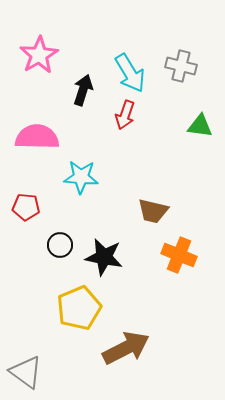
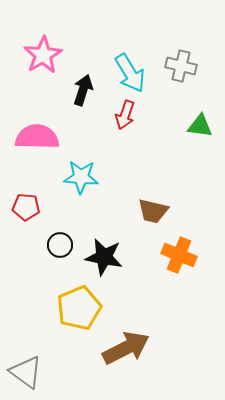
pink star: moved 4 px right
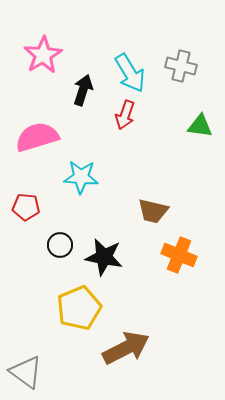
pink semicircle: rotated 18 degrees counterclockwise
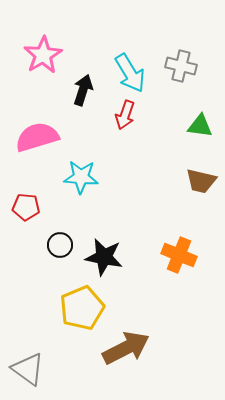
brown trapezoid: moved 48 px right, 30 px up
yellow pentagon: moved 3 px right
gray triangle: moved 2 px right, 3 px up
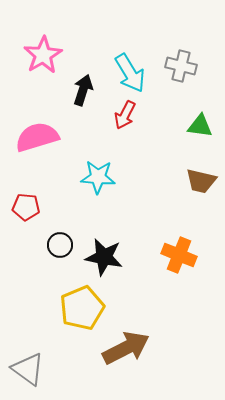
red arrow: rotated 8 degrees clockwise
cyan star: moved 17 px right
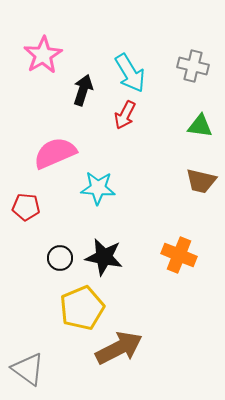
gray cross: moved 12 px right
pink semicircle: moved 18 px right, 16 px down; rotated 6 degrees counterclockwise
cyan star: moved 11 px down
black circle: moved 13 px down
brown arrow: moved 7 px left
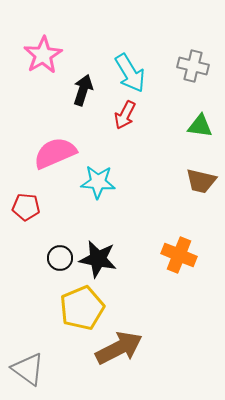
cyan star: moved 6 px up
black star: moved 6 px left, 2 px down
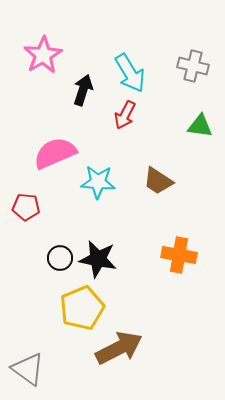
brown trapezoid: moved 43 px left; rotated 20 degrees clockwise
orange cross: rotated 12 degrees counterclockwise
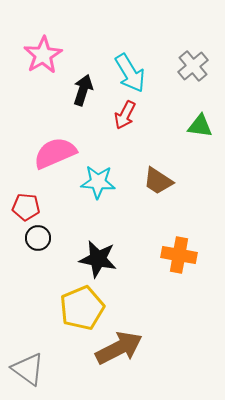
gray cross: rotated 36 degrees clockwise
black circle: moved 22 px left, 20 px up
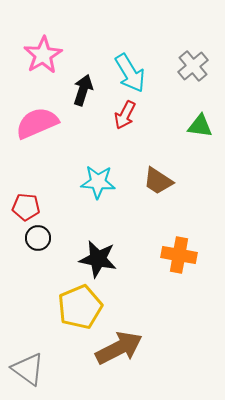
pink semicircle: moved 18 px left, 30 px up
yellow pentagon: moved 2 px left, 1 px up
